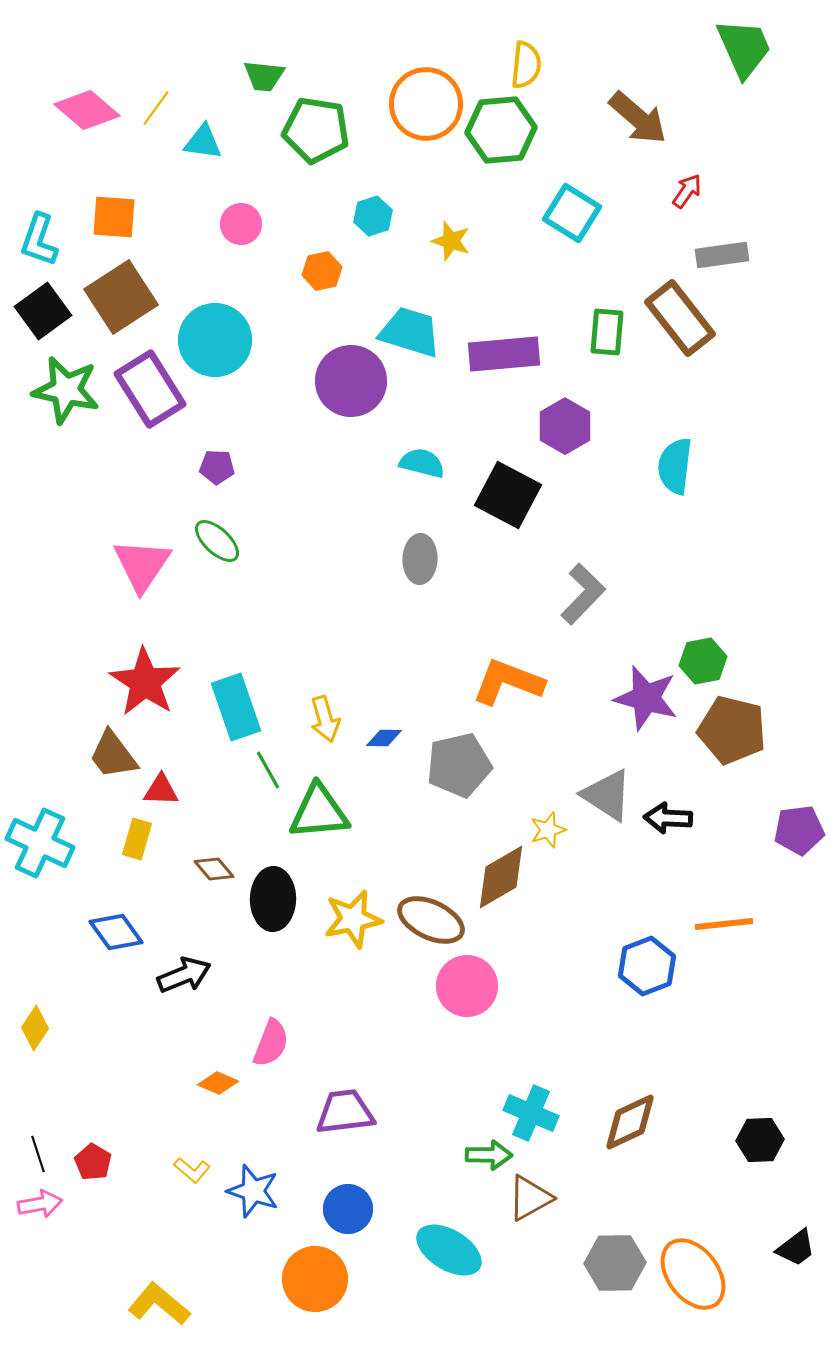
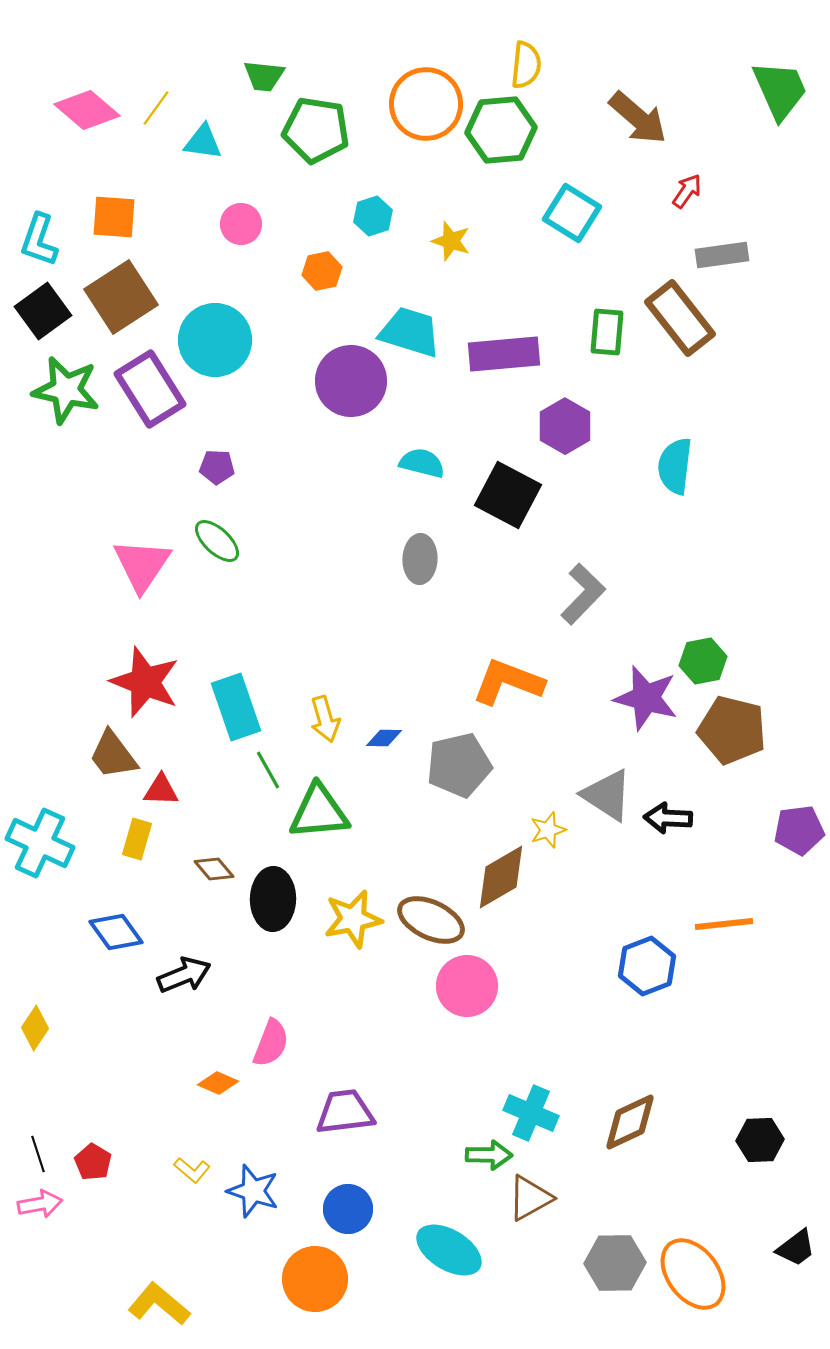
green trapezoid at (744, 48): moved 36 px right, 42 px down
red star at (145, 682): rotated 12 degrees counterclockwise
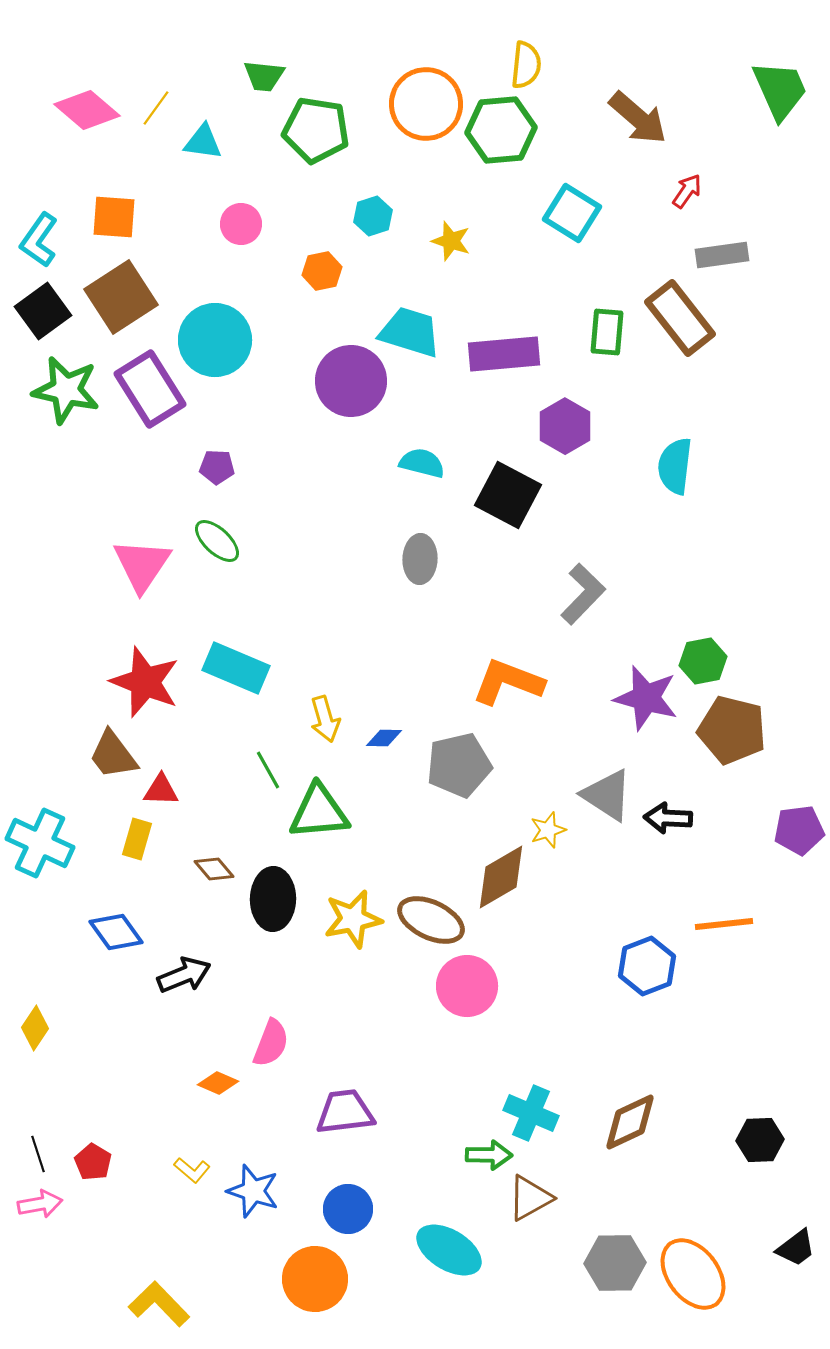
cyan L-shape at (39, 240): rotated 16 degrees clockwise
cyan rectangle at (236, 707): moved 39 px up; rotated 48 degrees counterclockwise
yellow L-shape at (159, 1304): rotated 6 degrees clockwise
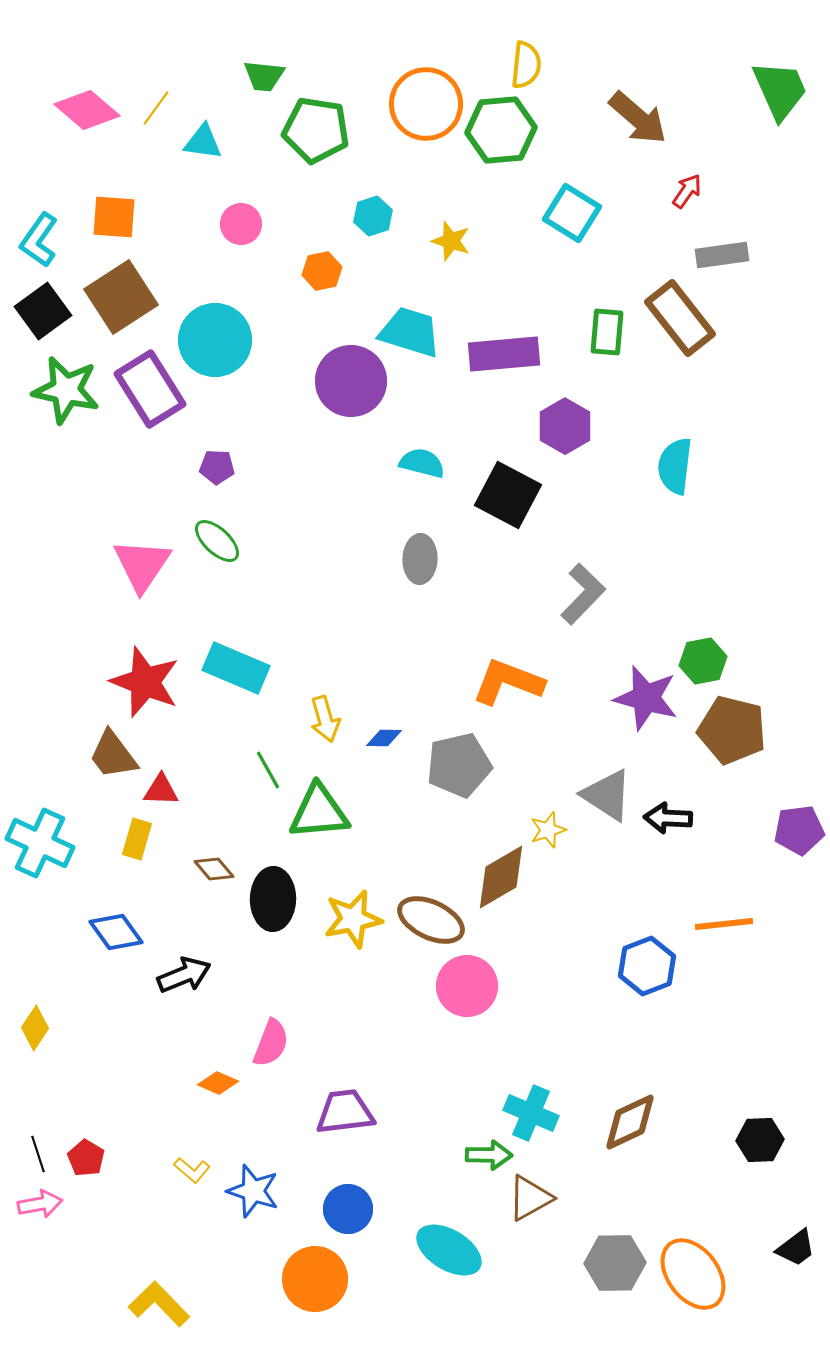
red pentagon at (93, 1162): moved 7 px left, 4 px up
